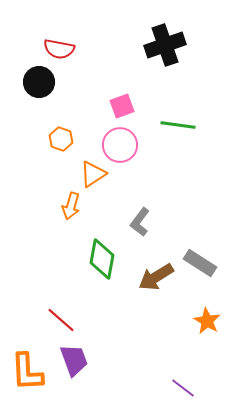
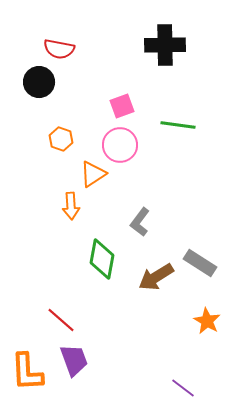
black cross: rotated 18 degrees clockwise
orange arrow: rotated 20 degrees counterclockwise
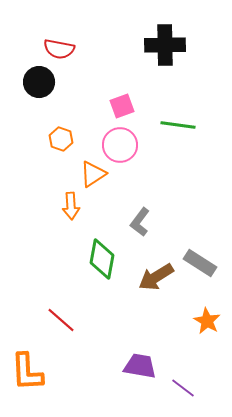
purple trapezoid: moved 66 px right, 6 px down; rotated 60 degrees counterclockwise
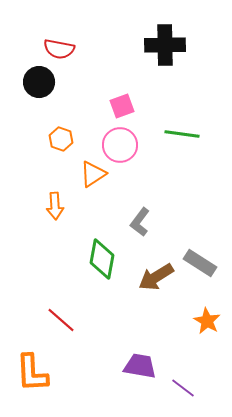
green line: moved 4 px right, 9 px down
orange arrow: moved 16 px left
orange L-shape: moved 5 px right, 1 px down
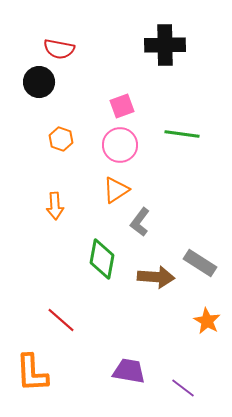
orange triangle: moved 23 px right, 16 px down
brown arrow: rotated 144 degrees counterclockwise
purple trapezoid: moved 11 px left, 5 px down
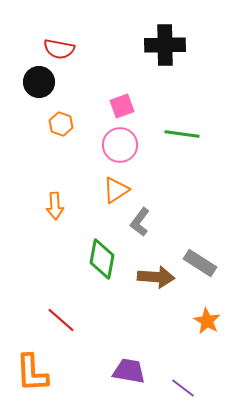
orange hexagon: moved 15 px up
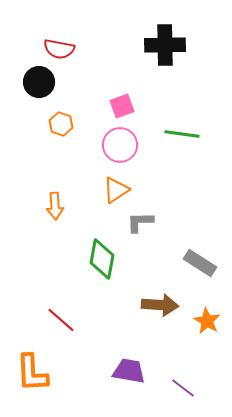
gray L-shape: rotated 52 degrees clockwise
brown arrow: moved 4 px right, 28 px down
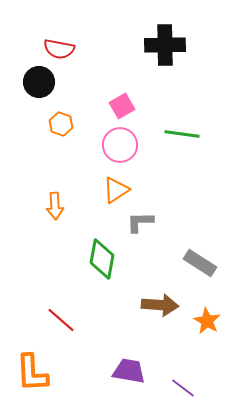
pink square: rotated 10 degrees counterclockwise
